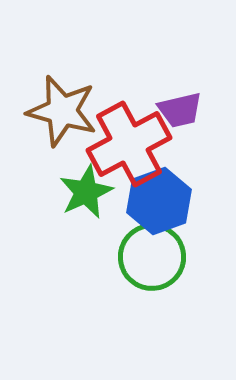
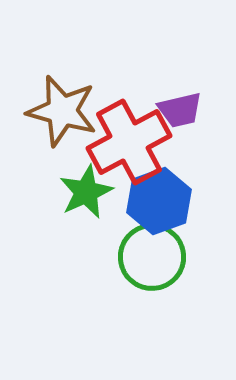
red cross: moved 2 px up
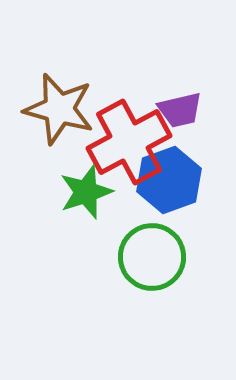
brown star: moved 3 px left, 2 px up
green star: rotated 6 degrees clockwise
blue hexagon: moved 10 px right, 21 px up
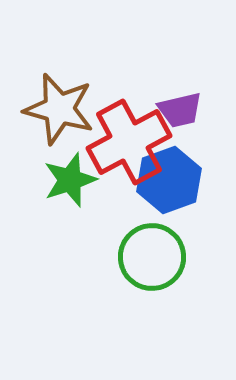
green star: moved 16 px left, 12 px up
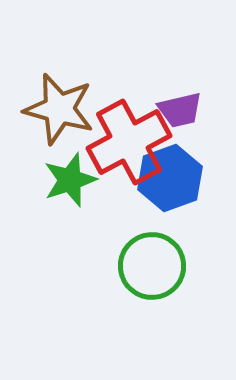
blue hexagon: moved 1 px right, 2 px up
green circle: moved 9 px down
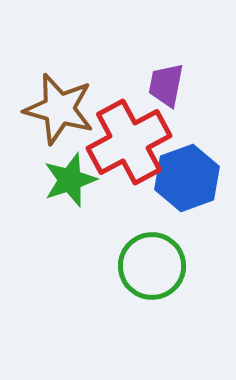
purple trapezoid: moved 14 px left, 25 px up; rotated 114 degrees clockwise
blue hexagon: moved 17 px right
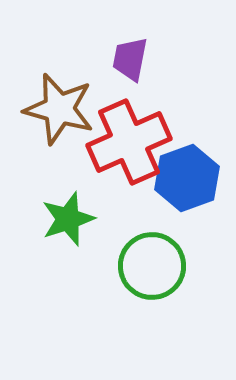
purple trapezoid: moved 36 px left, 26 px up
red cross: rotated 4 degrees clockwise
green star: moved 2 px left, 39 px down
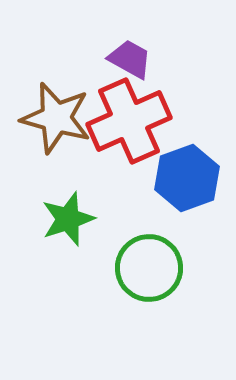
purple trapezoid: rotated 108 degrees clockwise
brown star: moved 3 px left, 9 px down
red cross: moved 21 px up
green circle: moved 3 px left, 2 px down
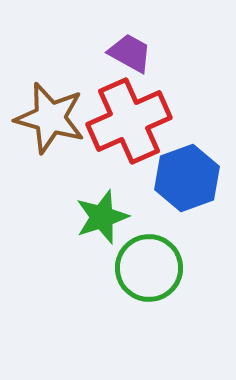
purple trapezoid: moved 6 px up
brown star: moved 6 px left
green star: moved 34 px right, 2 px up
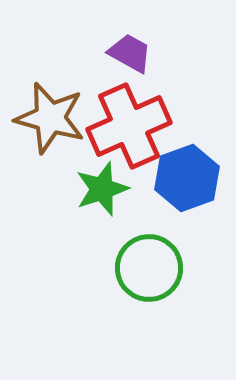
red cross: moved 5 px down
green star: moved 28 px up
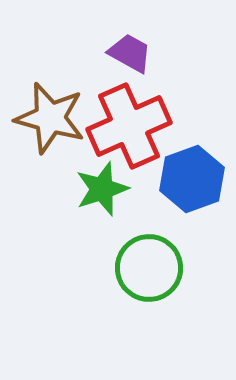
blue hexagon: moved 5 px right, 1 px down
